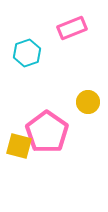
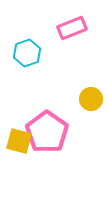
yellow circle: moved 3 px right, 3 px up
yellow square: moved 5 px up
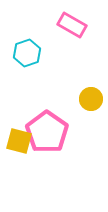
pink rectangle: moved 3 px up; rotated 52 degrees clockwise
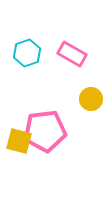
pink rectangle: moved 29 px down
pink pentagon: moved 2 px left, 1 px up; rotated 30 degrees clockwise
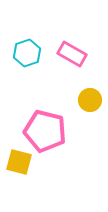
yellow circle: moved 1 px left, 1 px down
pink pentagon: rotated 21 degrees clockwise
yellow square: moved 21 px down
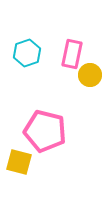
pink rectangle: rotated 72 degrees clockwise
yellow circle: moved 25 px up
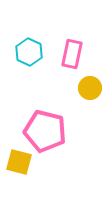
cyan hexagon: moved 2 px right, 1 px up; rotated 16 degrees counterclockwise
yellow circle: moved 13 px down
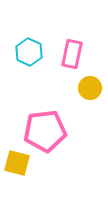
pink pentagon: rotated 21 degrees counterclockwise
yellow square: moved 2 px left, 1 px down
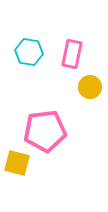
cyan hexagon: rotated 16 degrees counterclockwise
yellow circle: moved 1 px up
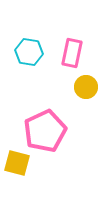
pink rectangle: moved 1 px up
yellow circle: moved 4 px left
pink pentagon: rotated 18 degrees counterclockwise
